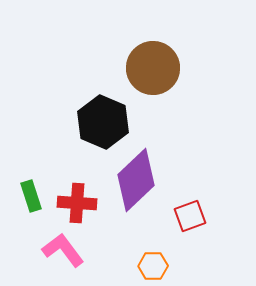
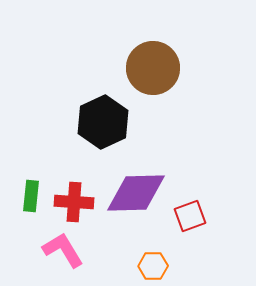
black hexagon: rotated 12 degrees clockwise
purple diamond: moved 13 px down; rotated 42 degrees clockwise
green rectangle: rotated 24 degrees clockwise
red cross: moved 3 px left, 1 px up
pink L-shape: rotated 6 degrees clockwise
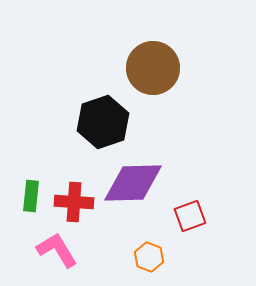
black hexagon: rotated 6 degrees clockwise
purple diamond: moved 3 px left, 10 px up
pink L-shape: moved 6 px left
orange hexagon: moved 4 px left, 9 px up; rotated 20 degrees clockwise
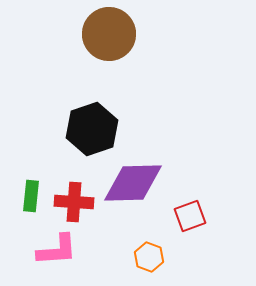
brown circle: moved 44 px left, 34 px up
black hexagon: moved 11 px left, 7 px down
pink L-shape: rotated 117 degrees clockwise
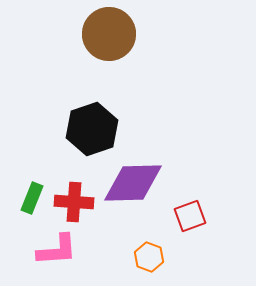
green rectangle: moved 1 px right, 2 px down; rotated 16 degrees clockwise
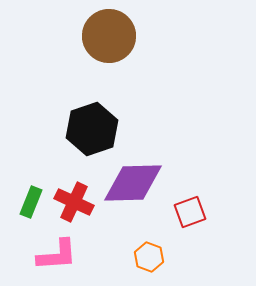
brown circle: moved 2 px down
green rectangle: moved 1 px left, 4 px down
red cross: rotated 21 degrees clockwise
red square: moved 4 px up
pink L-shape: moved 5 px down
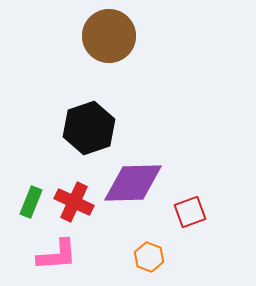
black hexagon: moved 3 px left, 1 px up
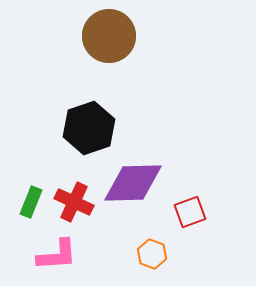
orange hexagon: moved 3 px right, 3 px up
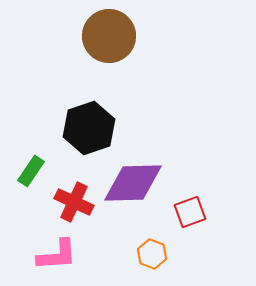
green rectangle: moved 31 px up; rotated 12 degrees clockwise
